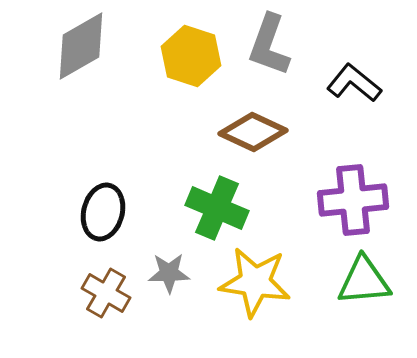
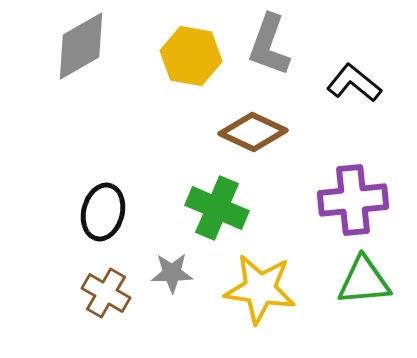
yellow hexagon: rotated 8 degrees counterclockwise
gray star: moved 3 px right
yellow star: moved 5 px right, 7 px down
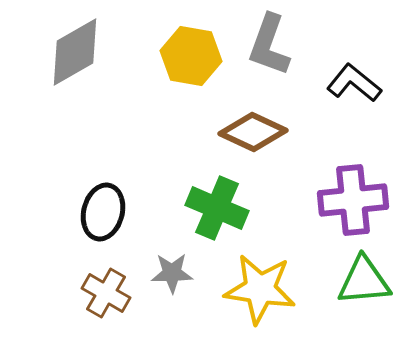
gray diamond: moved 6 px left, 6 px down
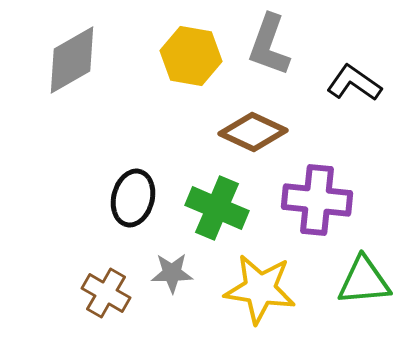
gray diamond: moved 3 px left, 8 px down
black L-shape: rotated 4 degrees counterclockwise
purple cross: moved 36 px left; rotated 12 degrees clockwise
black ellipse: moved 30 px right, 14 px up
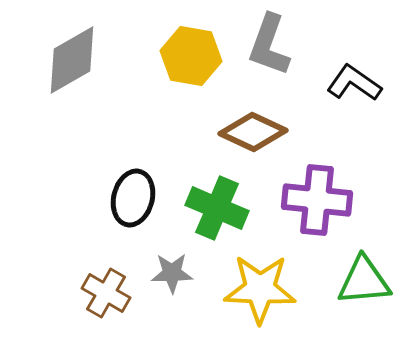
yellow star: rotated 6 degrees counterclockwise
